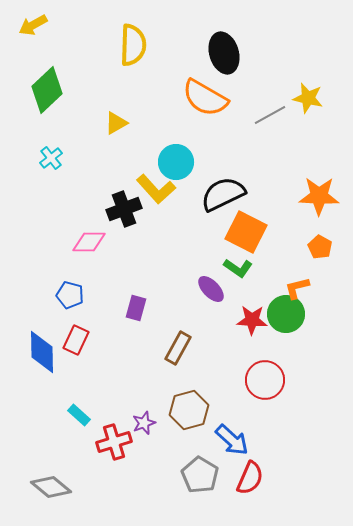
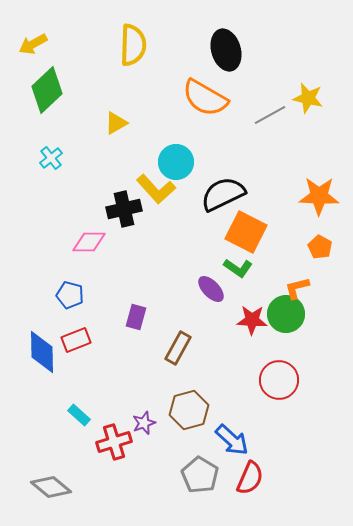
yellow arrow: moved 19 px down
black ellipse: moved 2 px right, 3 px up
black cross: rotated 8 degrees clockwise
purple rectangle: moved 9 px down
red rectangle: rotated 44 degrees clockwise
red circle: moved 14 px right
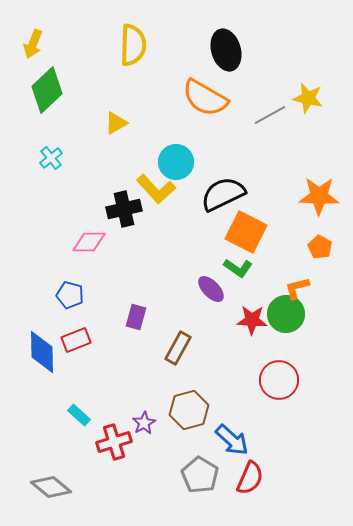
yellow arrow: rotated 40 degrees counterclockwise
purple star: rotated 10 degrees counterclockwise
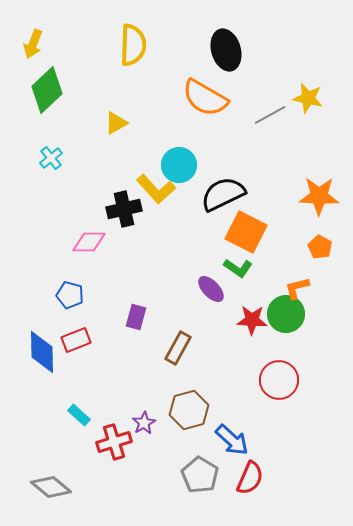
cyan circle: moved 3 px right, 3 px down
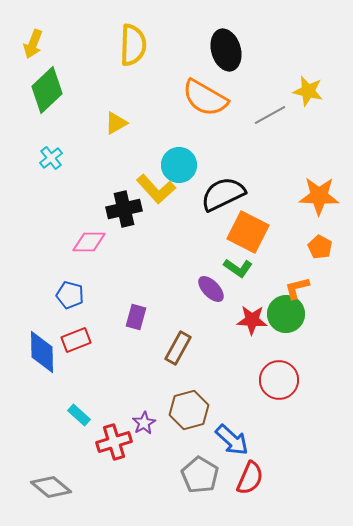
yellow star: moved 7 px up
orange square: moved 2 px right
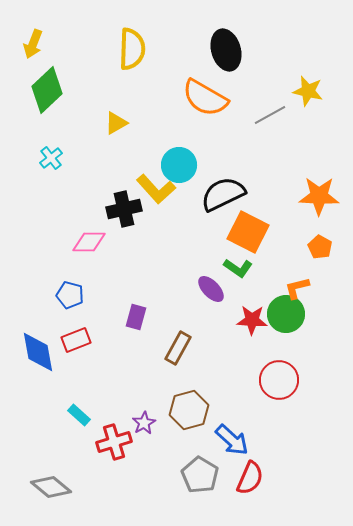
yellow semicircle: moved 1 px left, 4 px down
blue diamond: moved 4 px left; rotated 9 degrees counterclockwise
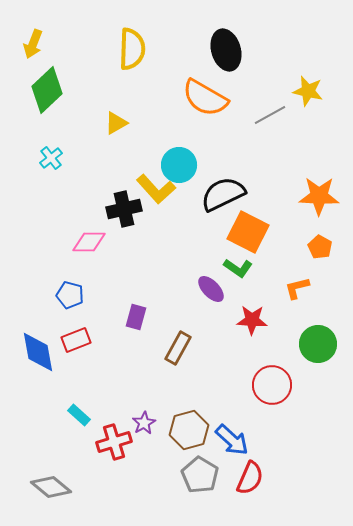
green circle: moved 32 px right, 30 px down
red circle: moved 7 px left, 5 px down
brown hexagon: moved 20 px down
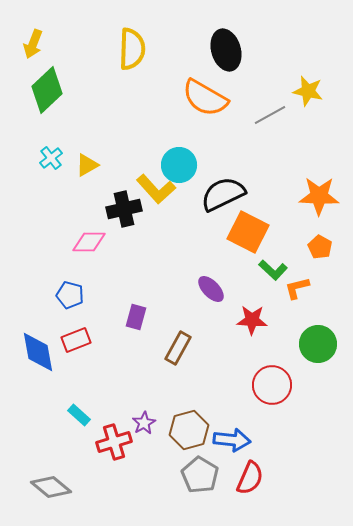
yellow triangle: moved 29 px left, 42 px down
green L-shape: moved 35 px right, 2 px down; rotated 8 degrees clockwise
blue arrow: rotated 36 degrees counterclockwise
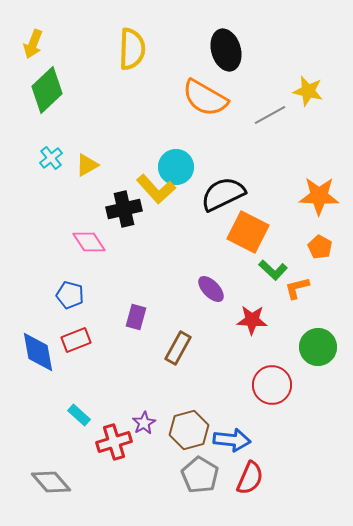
cyan circle: moved 3 px left, 2 px down
pink diamond: rotated 56 degrees clockwise
green circle: moved 3 px down
gray diamond: moved 5 px up; rotated 9 degrees clockwise
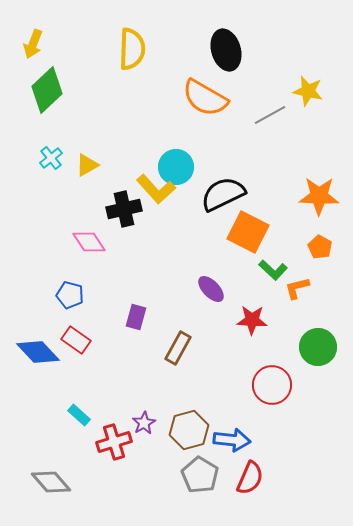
red rectangle: rotated 56 degrees clockwise
blue diamond: rotated 33 degrees counterclockwise
